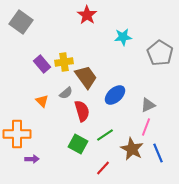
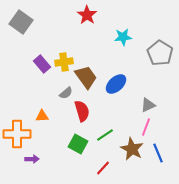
blue ellipse: moved 1 px right, 11 px up
orange triangle: moved 15 px down; rotated 48 degrees counterclockwise
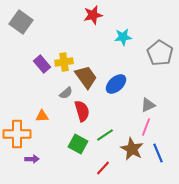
red star: moved 6 px right; rotated 24 degrees clockwise
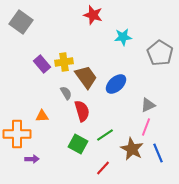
red star: rotated 30 degrees clockwise
gray semicircle: rotated 80 degrees counterclockwise
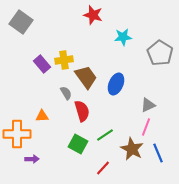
yellow cross: moved 2 px up
blue ellipse: rotated 25 degrees counterclockwise
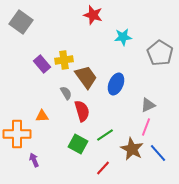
blue line: rotated 18 degrees counterclockwise
purple arrow: moved 2 px right, 1 px down; rotated 112 degrees counterclockwise
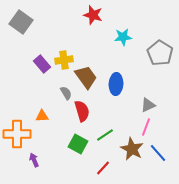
blue ellipse: rotated 20 degrees counterclockwise
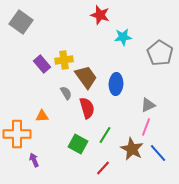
red star: moved 7 px right
red semicircle: moved 5 px right, 3 px up
green line: rotated 24 degrees counterclockwise
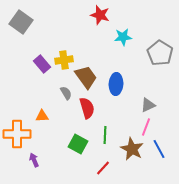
green line: rotated 30 degrees counterclockwise
blue line: moved 1 px right, 4 px up; rotated 12 degrees clockwise
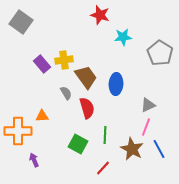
orange cross: moved 1 px right, 3 px up
